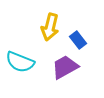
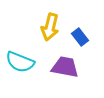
blue rectangle: moved 2 px right, 3 px up
purple trapezoid: rotated 40 degrees clockwise
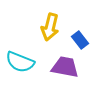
blue rectangle: moved 3 px down
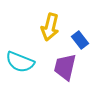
purple trapezoid: rotated 88 degrees counterclockwise
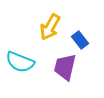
yellow arrow: rotated 16 degrees clockwise
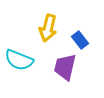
yellow arrow: moved 2 px left, 1 px down; rotated 16 degrees counterclockwise
cyan semicircle: moved 1 px left, 2 px up
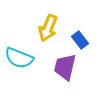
yellow arrow: rotated 8 degrees clockwise
cyan semicircle: moved 2 px up
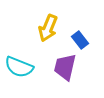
cyan semicircle: moved 9 px down
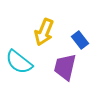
yellow arrow: moved 4 px left, 4 px down
cyan semicircle: moved 5 px up; rotated 16 degrees clockwise
